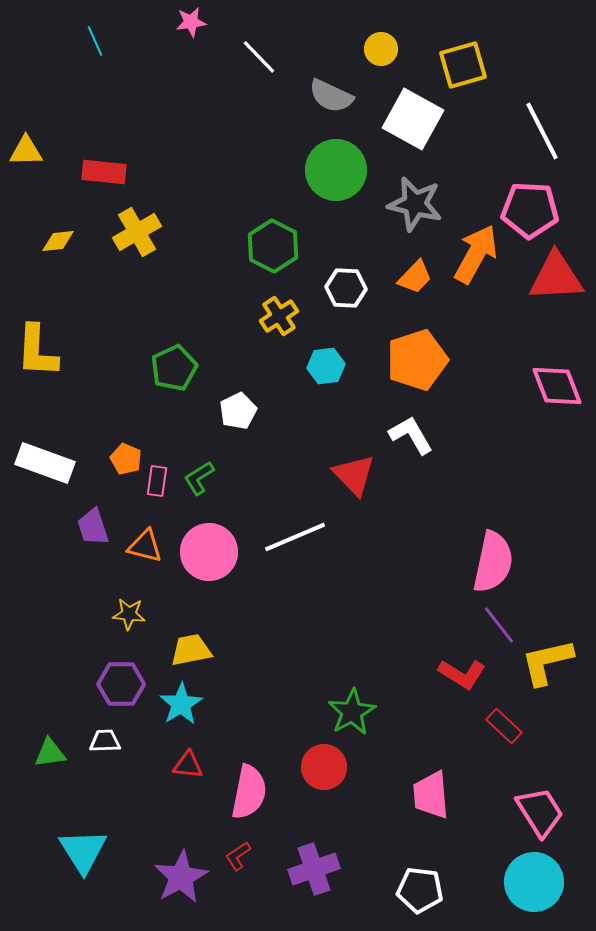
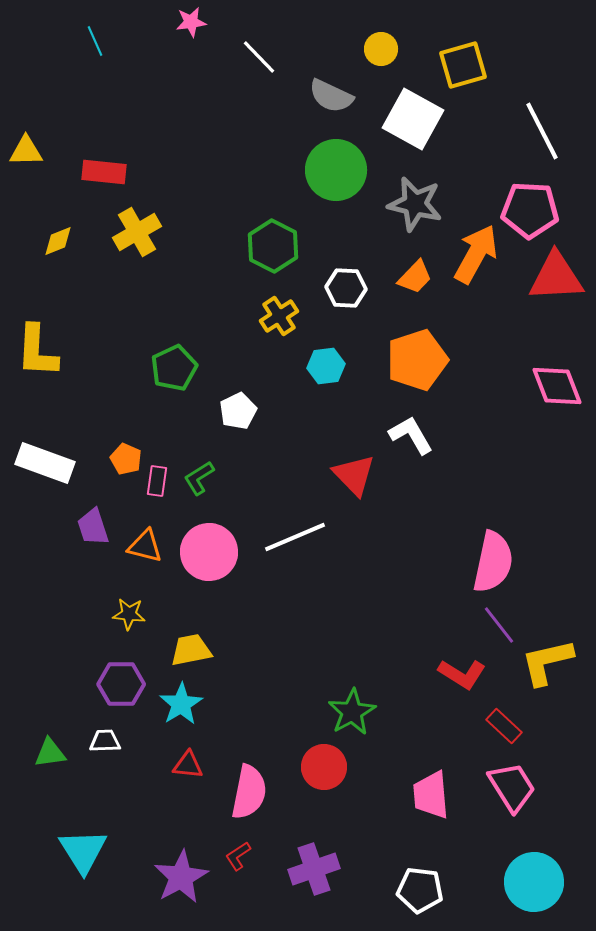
yellow diamond at (58, 241): rotated 16 degrees counterclockwise
pink trapezoid at (540, 812): moved 28 px left, 25 px up
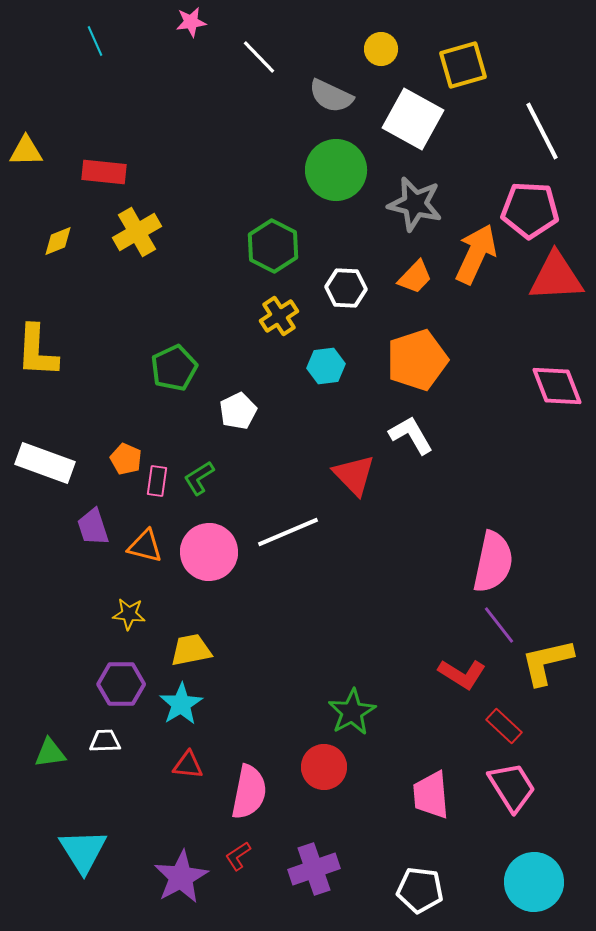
orange arrow at (476, 254): rotated 4 degrees counterclockwise
white line at (295, 537): moved 7 px left, 5 px up
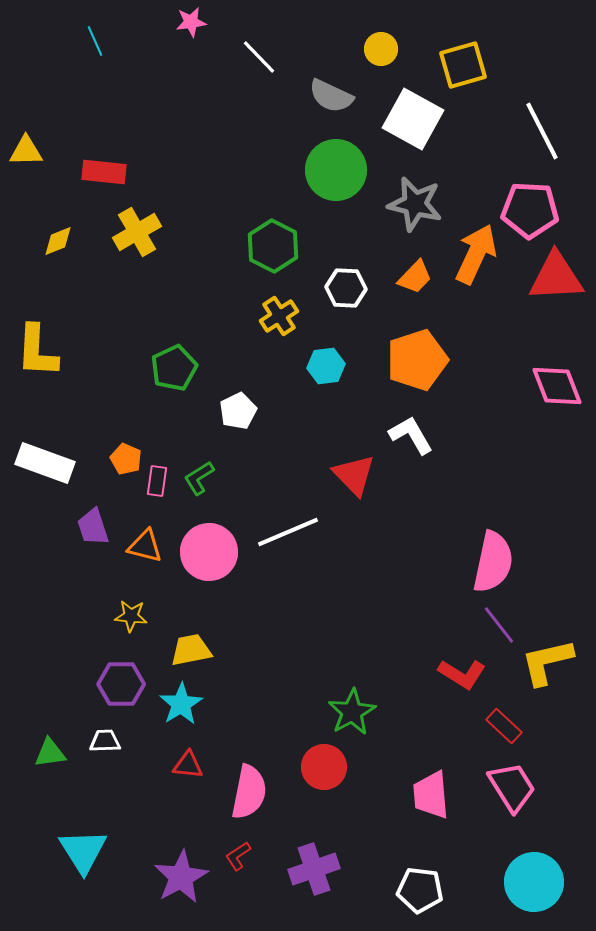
yellow star at (129, 614): moved 2 px right, 2 px down
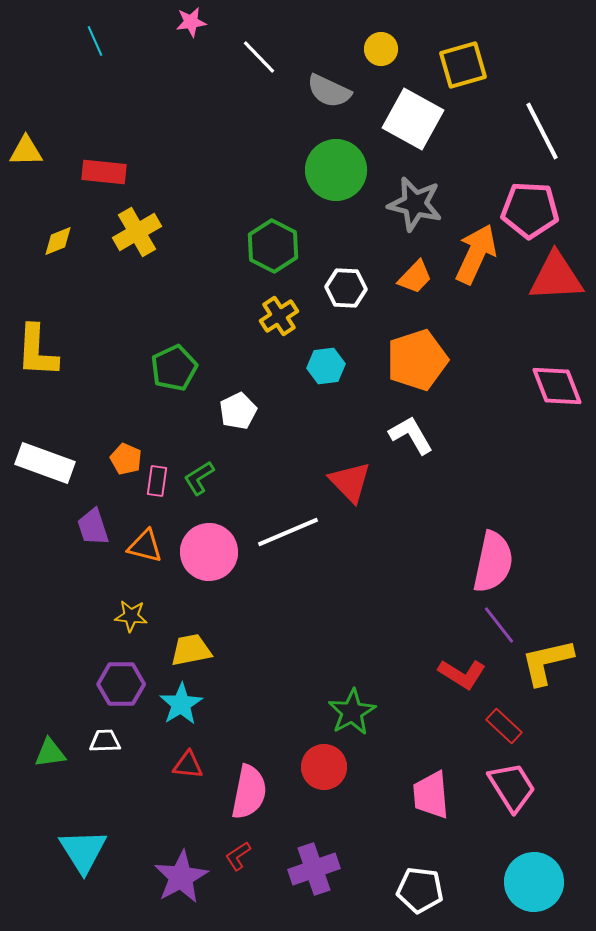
gray semicircle at (331, 96): moved 2 px left, 5 px up
red triangle at (354, 475): moved 4 px left, 7 px down
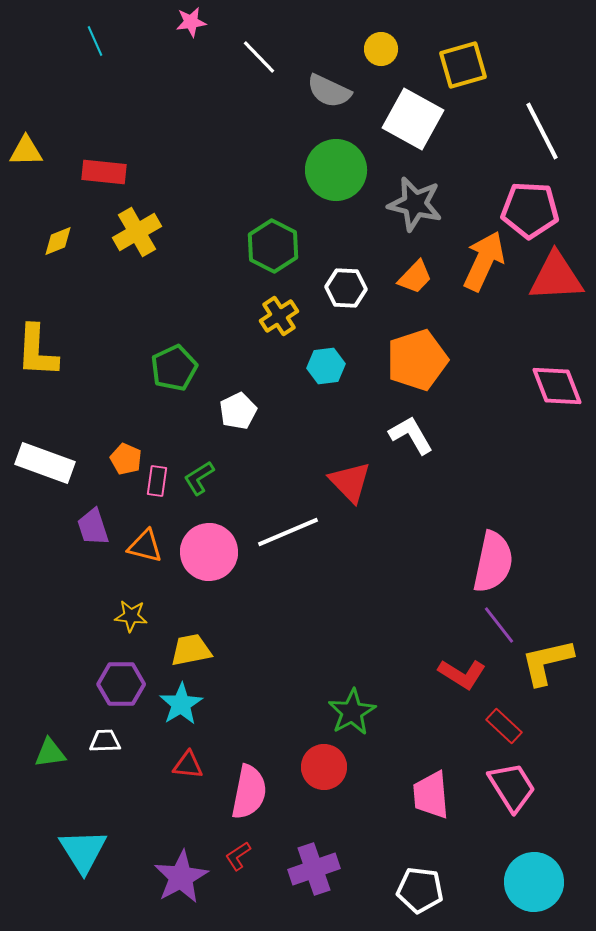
orange arrow at (476, 254): moved 8 px right, 7 px down
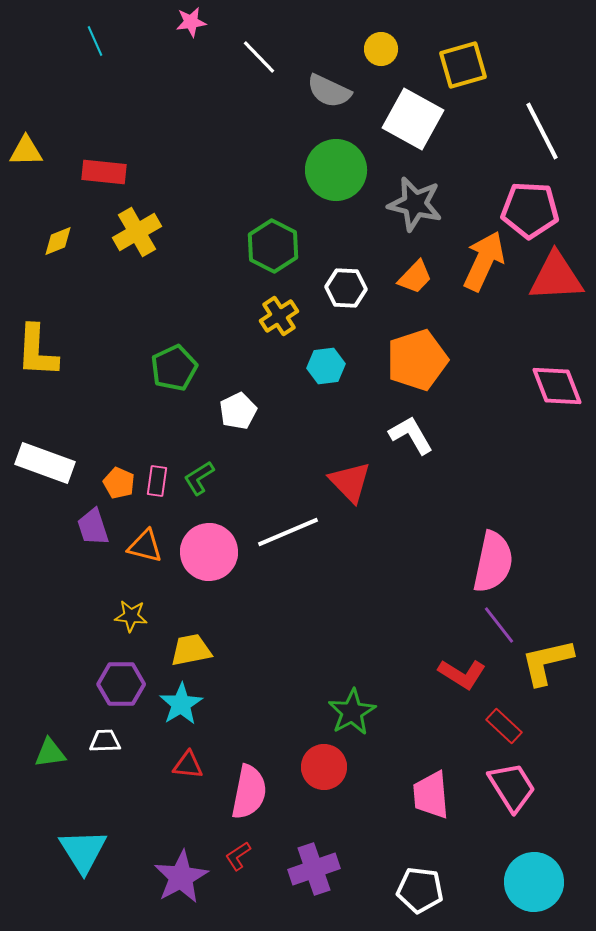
orange pentagon at (126, 459): moved 7 px left, 24 px down
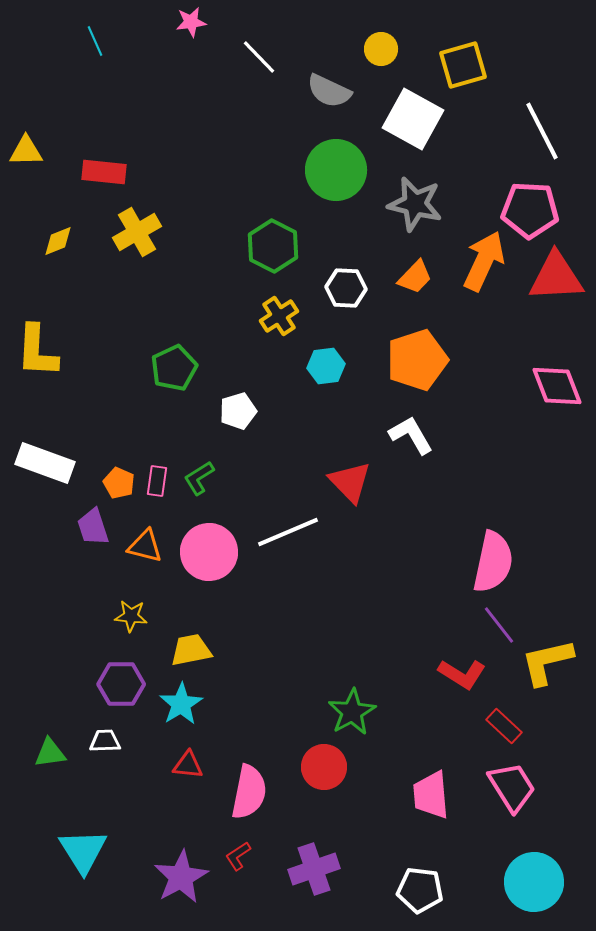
white pentagon at (238, 411): rotated 9 degrees clockwise
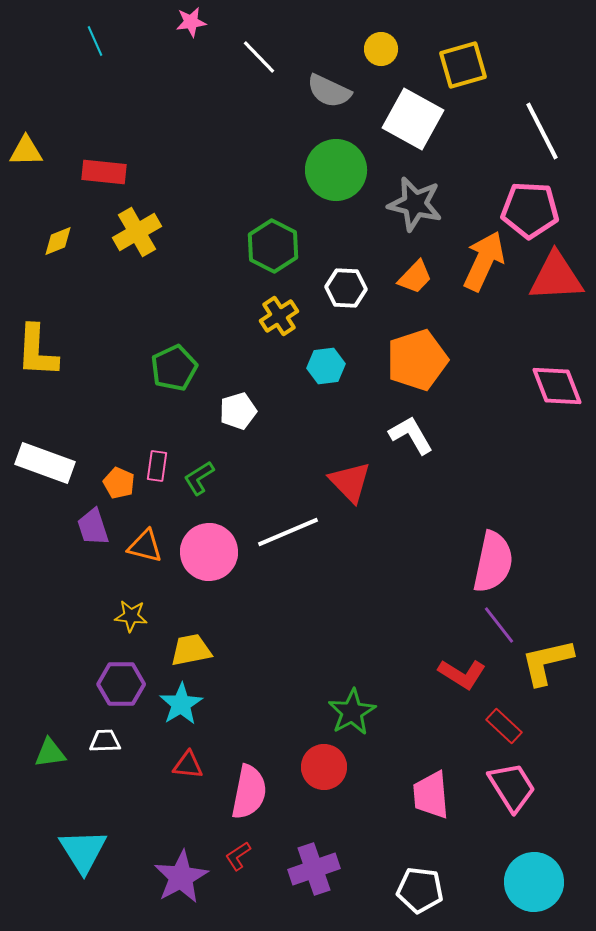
pink rectangle at (157, 481): moved 15 px up
